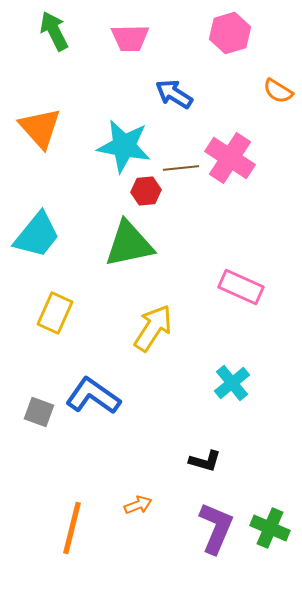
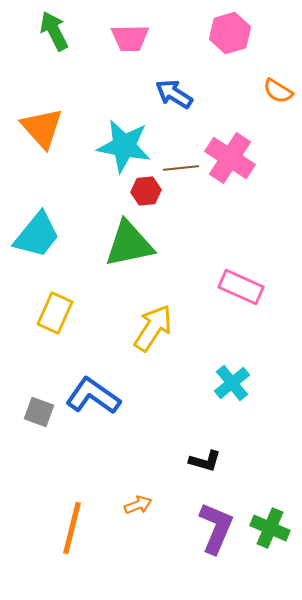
orange triangle: moved 2 px right
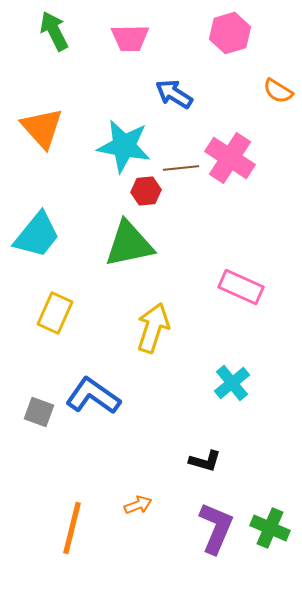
yellow arrow: rotated 15 degrees counterclockwise
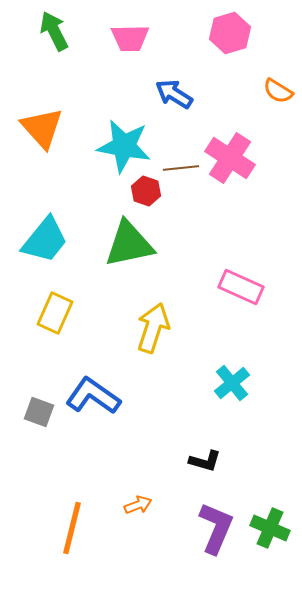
red hexagon: rotated 24 degrees clockwise
cyan trapezoid: moved 8 px right, 5 px down
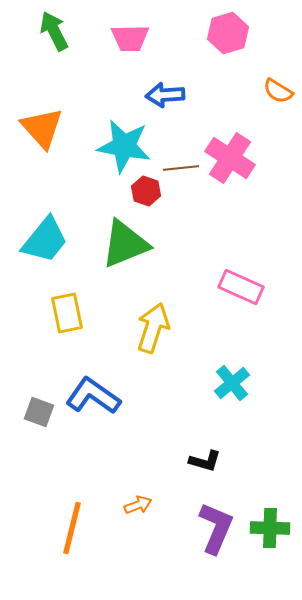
pink hexagon: moved 2 px left
blue arrow: moved 9 px left, 1 px down; rotated 36 degrees counterclockwise
green triangle: moved 4 px left; rotated 10 degrees counterclockwise
yellow rectangle: moved 12 px right; rotated 36 degrees counterclockwise
green cross: rotated 21 degrees counterclockwise
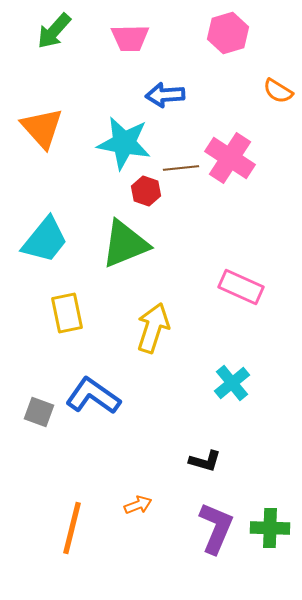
green arrow: rotated 111 degrees counterclockwise
cyan star: moved 3 px up
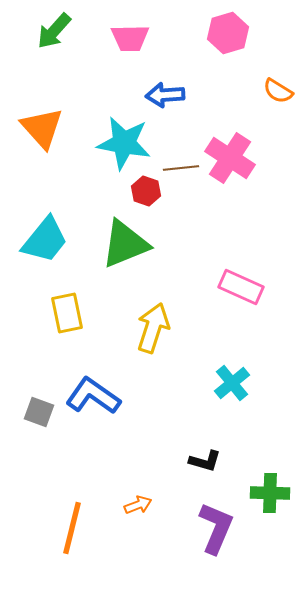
green cross: moved 35 px up
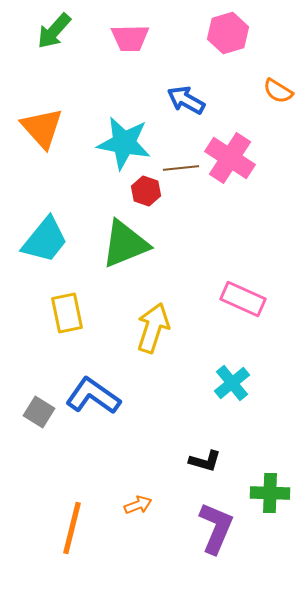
blue arrow: moved 21 px right, 5 px down; rotated 33 degrees clockwise
pink rectangle: moved 2 px right, 12 px down
gray square: rotated 12 degrees clockwise
